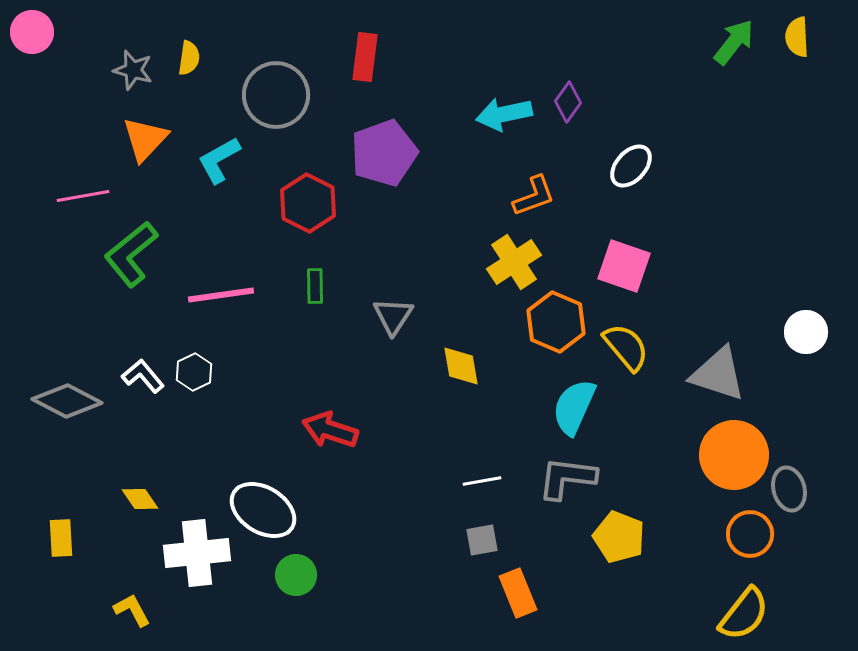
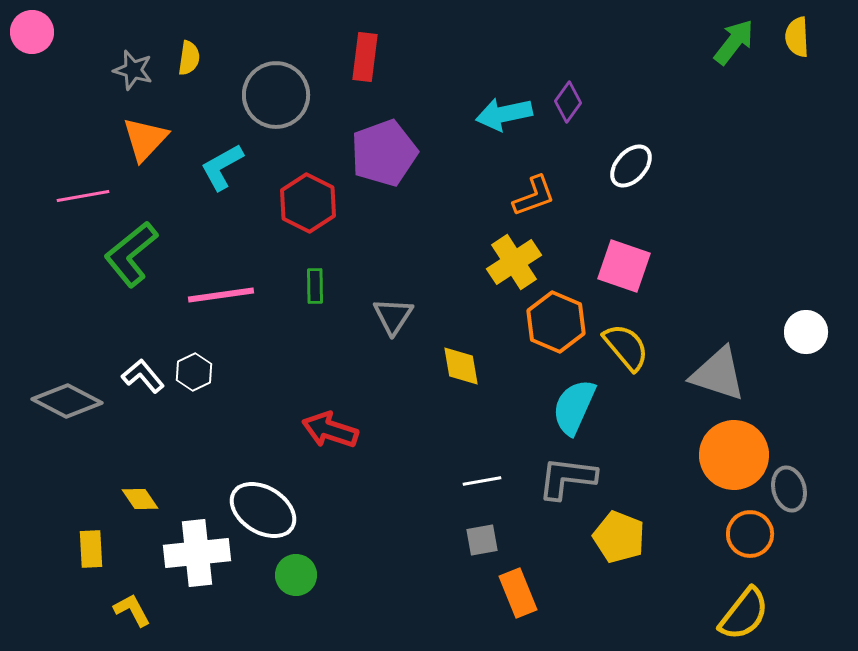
cyan L-shape at (219, 160): moved 3 px right, 7 px down
yellow rectangle at (61, 538): moved 30 px right, 11 px down
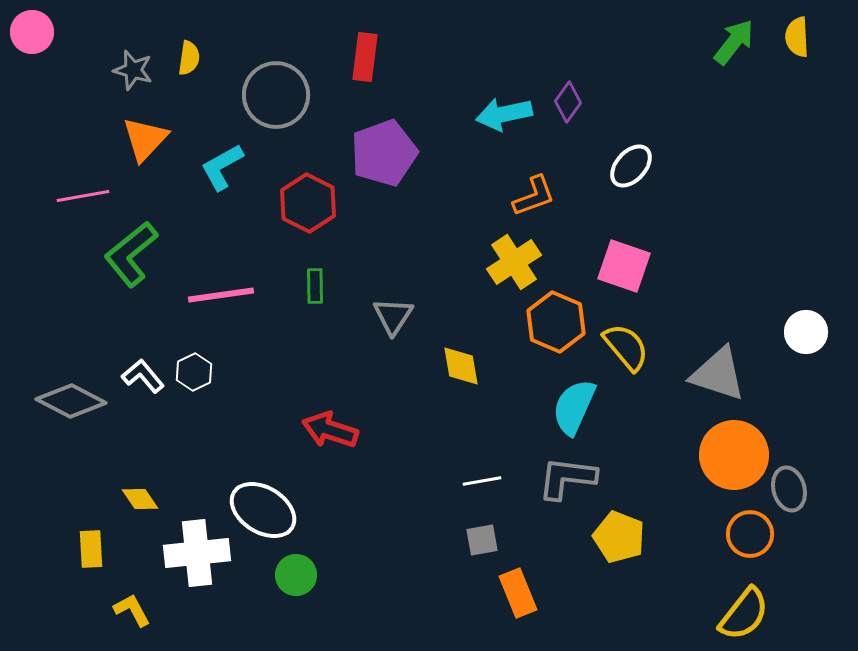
gray diamond at (67, 401): moved 4 px right
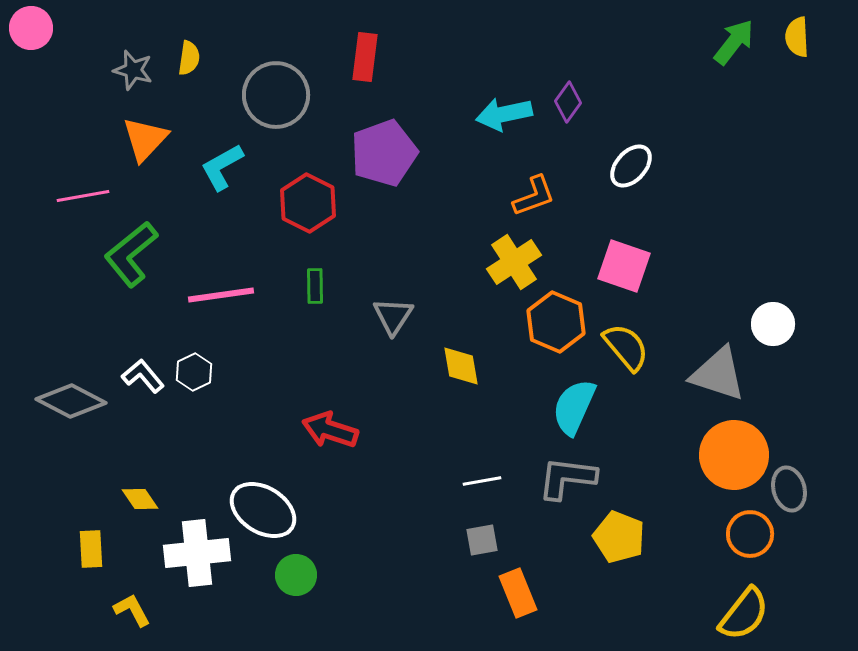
pink circle at (32, 32): moved 1 px left, 4 px up
white circle at (806, 332): moved 33 px left, 8 px up
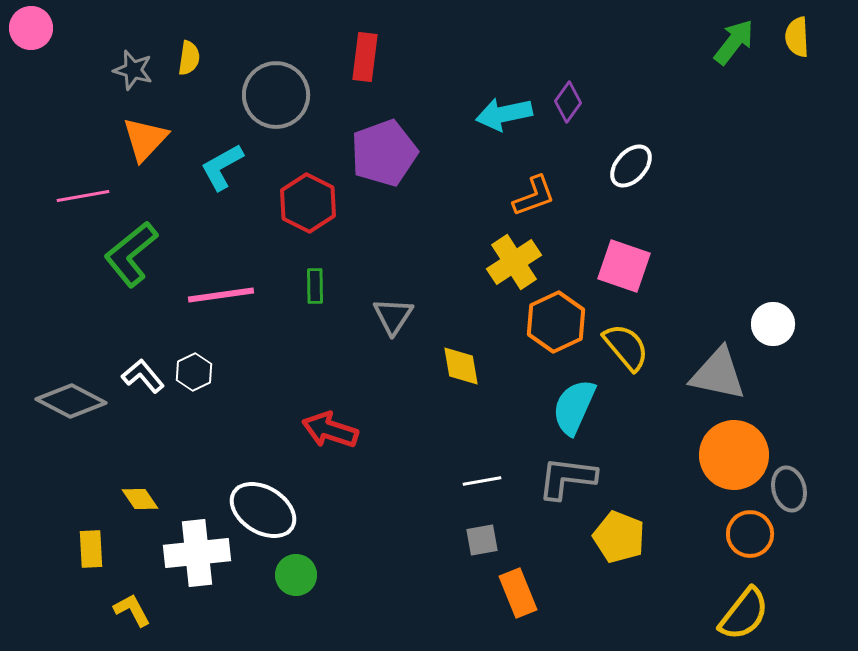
orange hexagon at (556, 322): rotated 12 degrees clockwise
gray triangle at (718, 374): rotated 6 degrees counterclockwise
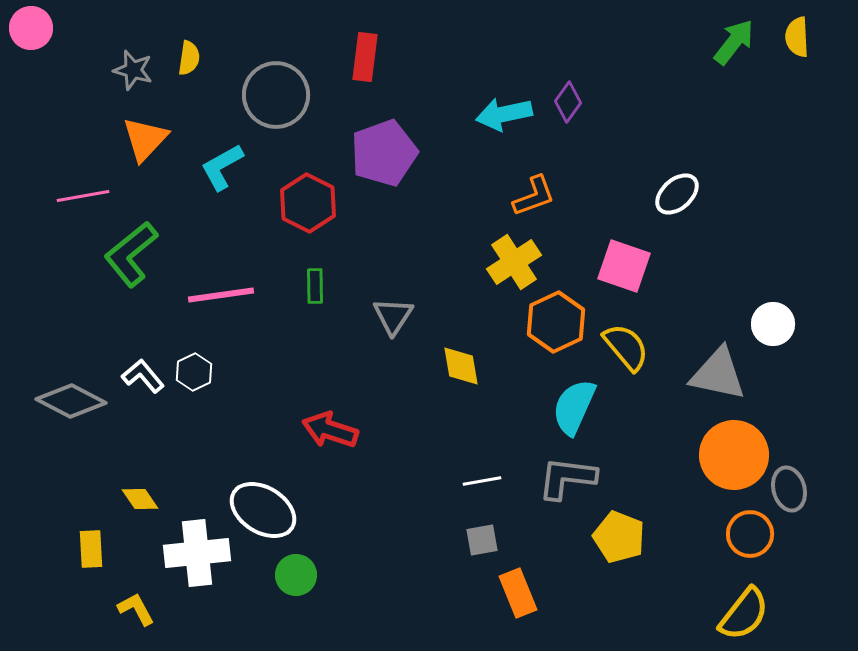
white ellipse at (631, 166): moved 46 px right, 28 px down; rotated 6 degrees clockwise
yellow L-shape at (132, 610): moved 4 px right, 1 px up
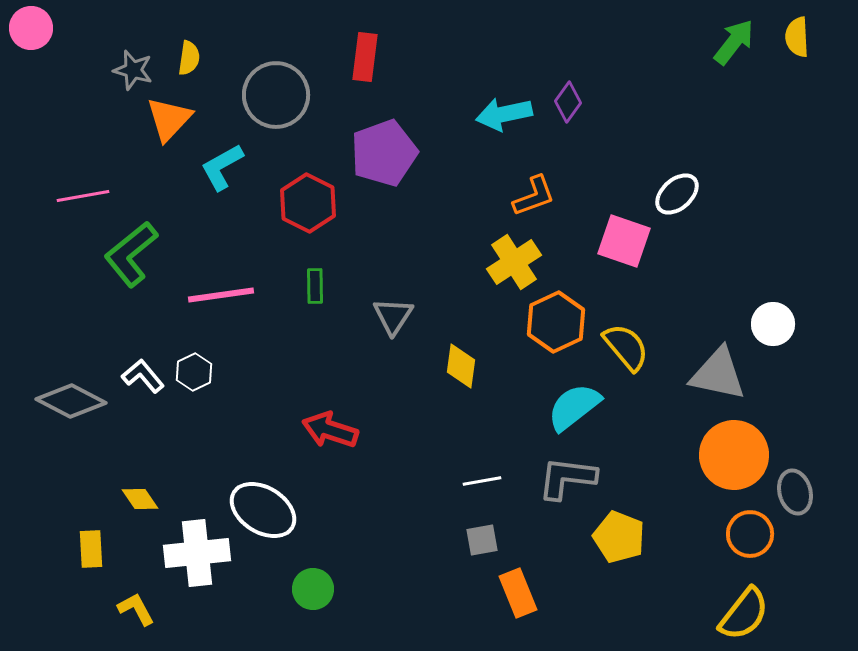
orange triangle at (145, 139): moved 24 px right, 20 px up
pink square at (624, 266): moved 25 px up
yellow diamond at (461, 366): rotated 18 degrees clockwise
cyan semicircle at (574, 407): rotated 28 degrees clockwise
gray ellipse at (789, 489): moved 6 px right, 3 px down
green circle at (296, 575): moved 17 px right, 14 px down
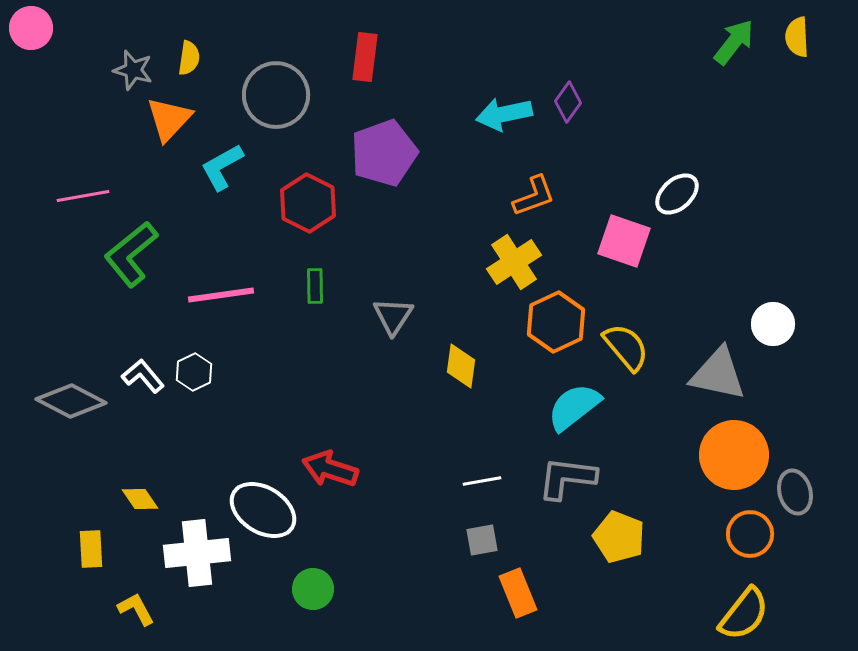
red arrow at (330, 430): moved 39 px down
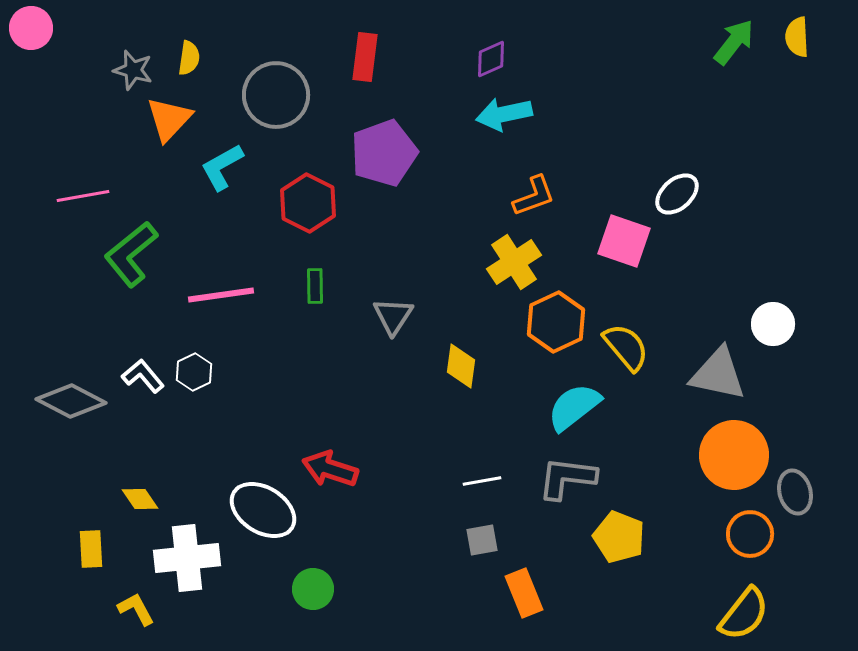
purple diamond at (568, 102): moved 77 px left, 43 px up; rotated 30 degrees clockwise
white cross at (197, 553): moved 10 px left, 5 px down
orange rectangle at (518, 593): moved 6 px right
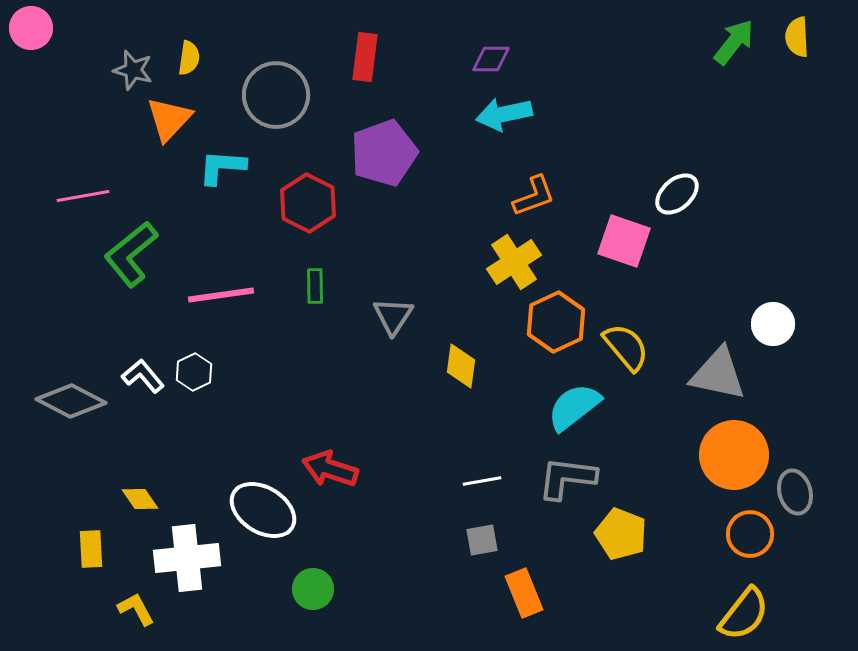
purple diamond at (491, 59): rotated 24 degrees clockwise
cyan L-shape at (222, 167): rotated 33 degrees clockwise
yellow pentagon at (619, 537): moved 2 px right, 3 px up
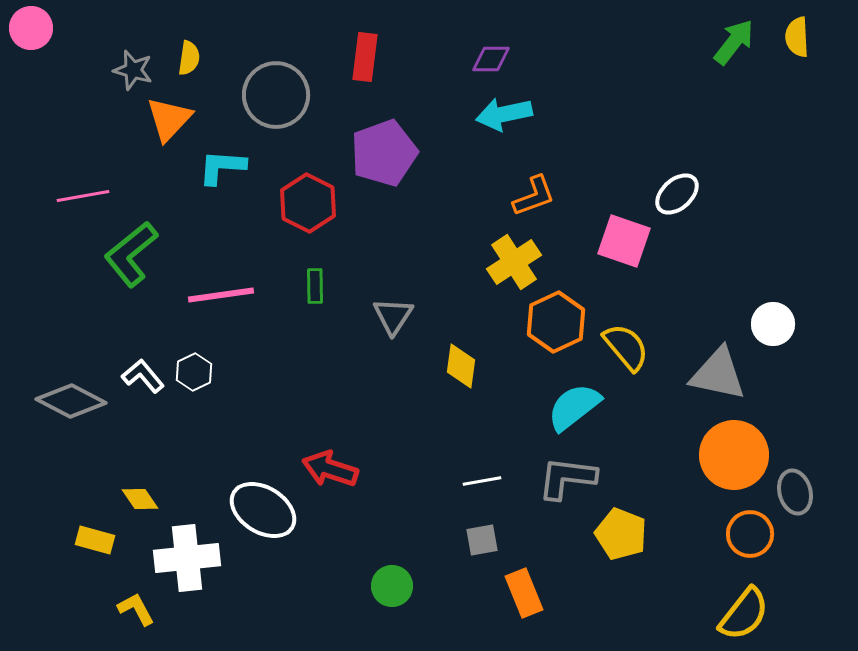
yellow rectangle at (91, 549): moved 4 px right, 9 px up; rotated 72 degrees counterclockwise
green circle at (313, 589): moved 79 px right, 3 px up
